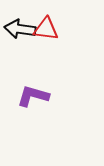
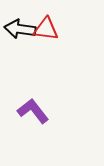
purple L-shape: moved 15 px down; rotated 36 degrees clockwise
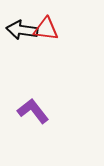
black arrow: moved 2 px right, 1 px down
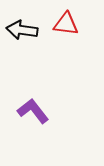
red triangle: moved 20 px right, 5 px up
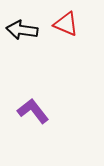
red triangle: rotated 16 degrees clockwise
